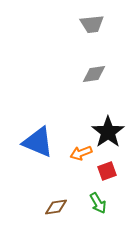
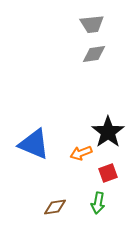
gray diamond: moved 20 px up
blue triangle: moved 4 px left, 2 px down
red square: moved 1 px right, 2 px down
green arrow: rotated 40 degrees clockwise
brown diamond: moved 1 px left
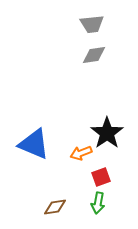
gray diamond: moved 1 px down
black star: moved 1 px left, 1 px down
red square: moved 7 px left, 4 px down
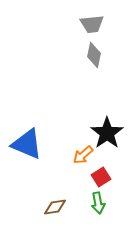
gray diamond: rotated 70 degrees counterclockwise
blue triangle: moved 7 px left
orange arrow: moved 2 px right, 2 px down; rotated 20 degrees counterclockwise
red square: rotated 12 degrees counterclockwise
green arrow: rotated 20 degrees counterclockwise
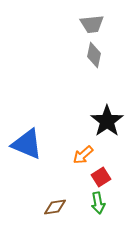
black star: moved 12 px up
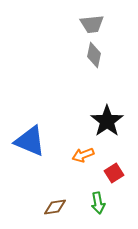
blue triangle: moved 3 px right, 3 px up
orange arrow: rotated 20 degrees clockwise
red square: moved 13 px right, 4 px up
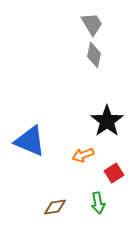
gray trapezoid: rotated 115 degrees counterclockwise
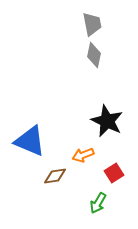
gray trapezoid: rotated 20 degrees clockwise
black star: rotated 12 degrees counterclockwise
green arrow: rotated 40 degrees clockwise
brown diamond: moved 31 px up
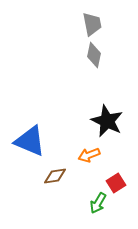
orange arrow: moved 6 px right
red square: moved 2 px right, 10 px down
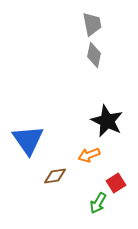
blue triangle: moved 2 px left, 1 px up; rotated 32 degrees clockwise
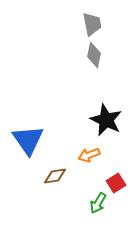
black star: moved 1 px left, 1 px up
